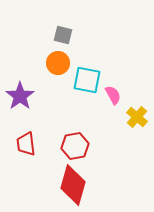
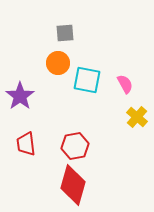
gray square: moved 2 px right, 2 px up; rotated 18 degrees counterclockwise
pink semicircle: moved 12 px right, 11 px up
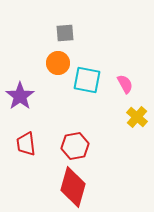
red diamond: moved 2 px down
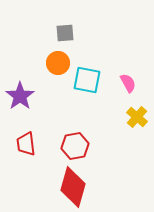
pink semicircle: moved 3 px right, 1 px up
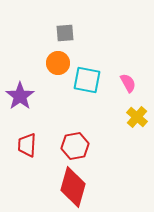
red trapezoid: moved 1 px right, 1 px down; rotated 10 degrees clockwise
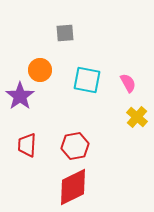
orange circle: moved 18 px left, 7 px down
red diamond: rotated 48 degrees clockwise
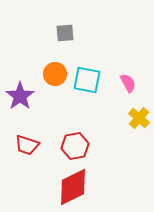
orange circle: moved 15 px right, 4 px down
yellow cross: moved 2 px right, 1 px down
red trapezoid: rotated 75 degrees counterclockwise
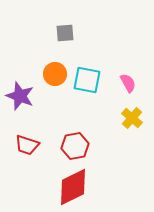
purple star: rotated 16 degrees counterclockwise
yellow cross: moved 7 px left
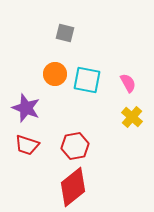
gray square: rotated 18 degrees clockwise
purple star: moved 6 px right, 12 px down
yellow cross: moved 1 px up
red diamond: rotated 12 degrees counterclockwise
